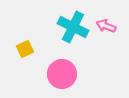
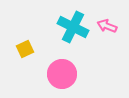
pink arrow: moved 1 px right
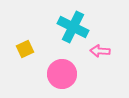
pink arrow: moved 7 px left, 25 px down; rotated 18 degrees counterclockwise
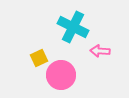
yellow square: moved 14 px right, 9 px down
pink circle: moved 1 px left, 1 px down
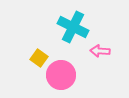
yellow square: rotated 30 degrees counterclockwise
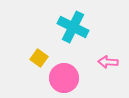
pink arrow: moved 8 px right, 11 px down
pink circle: moved 3 px right, 3 px down
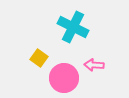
pink arrow: moved 14 px left, 3 px down
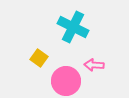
pink circle: moved 2 px right, 3 px down
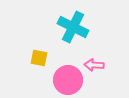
yellow square: rotated 24 degrees counterclockwise
pink circle: moved 2 px right, 1 px up
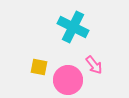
yellow square: moved 9 px down
pink arrow: rotated 132 degrees counterclockwise
